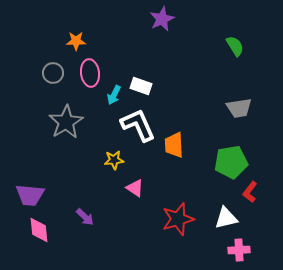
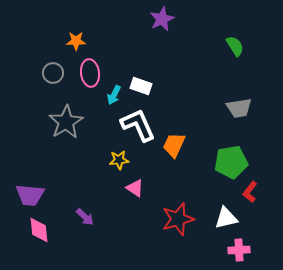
orange trapezoid: rotated 28 degrees clockwise
yellow star: moved 5 px right
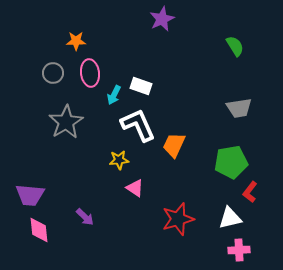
white triangle: moved 4 px right
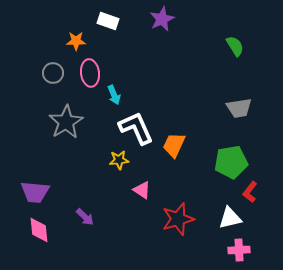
white rectangle: moved 33 px left, 65 px up
cyan arrow: rotated 48 degrees counterclockwise
white L-shape: moved 2 px left, 3 px down
pink triangle: moved 7 px right, 2 px down
purple trapezoid: moved 5 px right, 3 px up
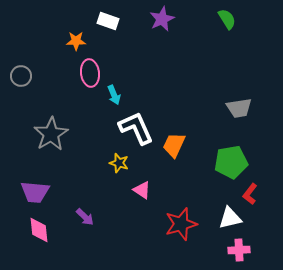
green semicircle: moved 8 px left, 27 px up
gray circle: moved 32 px left, 3 px down
gray star: moved 15 px left, 12 px down
yellow star: moved 3 px down; rotated 24 degrees clockwise
red L-shape: moved 2 px down
red star: moved 3 px right, 5 px down
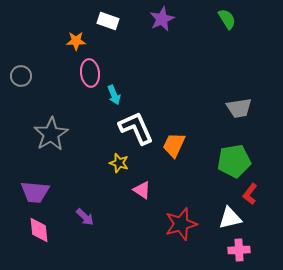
green pentagon: moved 3 px right, 1 px up
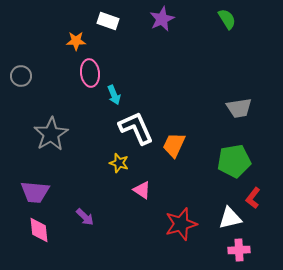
red L-shape: moved 3 px right, 4 px down
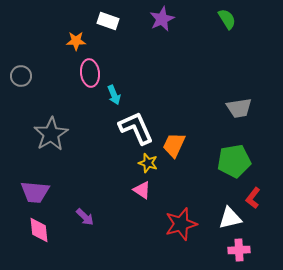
yellow star: moved 29 px right
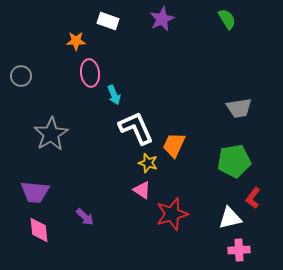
red star: moved 9 px left, 10 px up
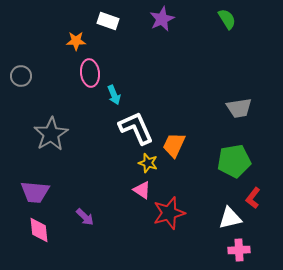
red star: moved 3 px left, 1 px up
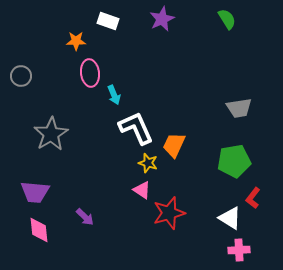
white triangle: rotated 45 degrees clockwise
